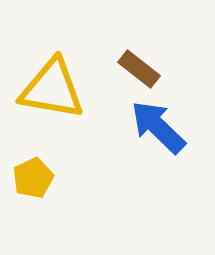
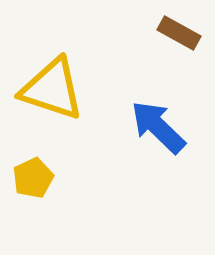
brown rectangle: moved 40 px right, 36 px up; rotated 9 degrees counterclockwise
yellow triangle: rotated 8 degrees clockwise
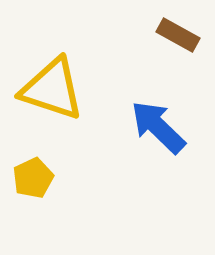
brown rectangle: moved 1 px left, 2 px down
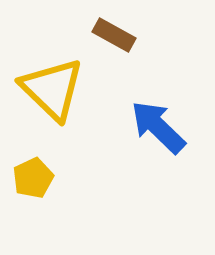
brown rectangle: moved 64 px left
yellow triangle: rotated 26 degrees clockwise
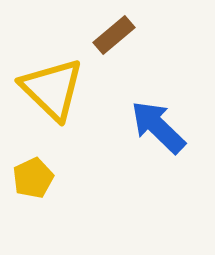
brown rectangle: rotated 69 degrees counterclockwise
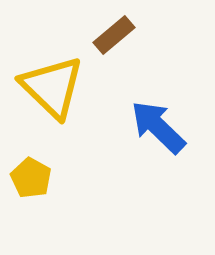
yellow triangle: moved 2 px up
yellow pentagon: moved 2 px left; rotated 18 degrees counterclockwise
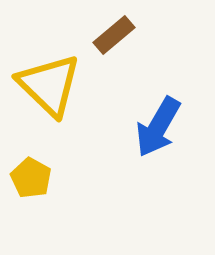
yellow triangle: moved 3 px left, 2 px up
blue arrow: rotated 104 degrees counterclockwise
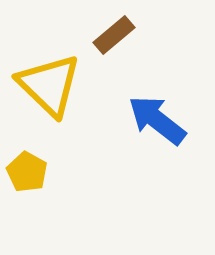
blue arrow: moved 1 px left, 7 px up; rotated 98 degrees clockwise
yellow pentagon: moved 4 px left, 6 px up
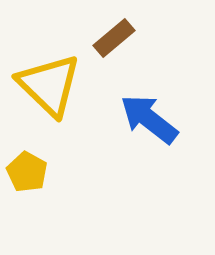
brown rectangle: moved 3 px down
blue arrow: moved 8 px left, 1 px up
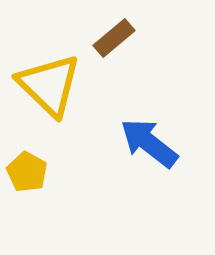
blue arrow: moved 24 px down
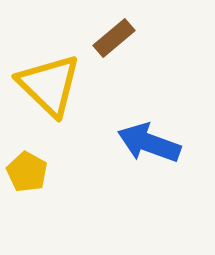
blue arrow: rotated 18 degrees counterclockwise
